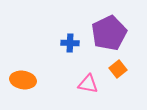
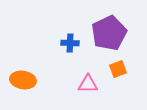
orange square: rotated 18 degrees clockwise
pink triangle: rotated 10 degrees counterclockwise
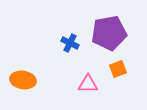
purple pentagon: rotated 16 degrees clockwise
blue cross: rotated 24 degrees clockwise
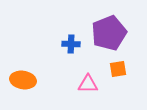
purple pentagon: rotated 12 degrees counterclockwise
blue cross: moved 1 px right, 1 px down; rotated 24 degrees counterclockwise
orange square: rotated 12 degrees clockwise
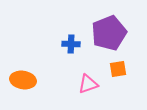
pink triangle: rotated 20 degrees counterclockwise
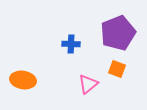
purple pentagon: moved 9 px right
orange square: moved 1 px left; rotated 30 degrees clockwise
pink triangle: rotated 20 degrees counterclockwise
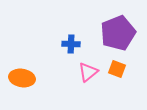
orange ellipse: moved 1 px left, 2 px up
pink triangle: moved 12 px up
